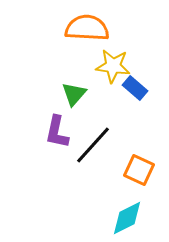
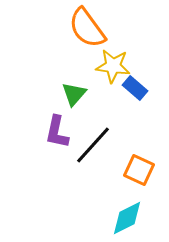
orange semicircle: rotated 129 degrees counterclockwise
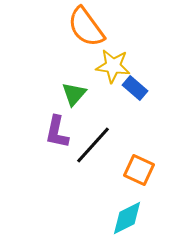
orange semicircle: moved 1 px left, 1 px up
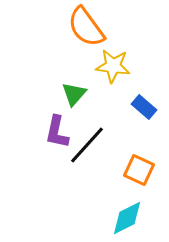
blue rectangle: moved 9 px right, 19 px down
black line: moved 6 px left
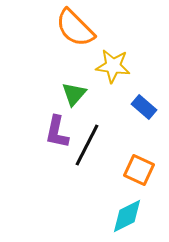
orange semicircle: moved 11 px left, 1 px down; rotated 9 degrees counterclockwise
black line: rotated 15 degrees counterclockwise
cyan diamond: moved 2 px up
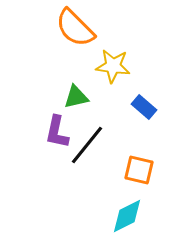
green triangle: moved 2 px right, 3 px down; rotated 36 degrees clockwise
black line: rotated 12 degrees clockwise
orange square: rotated 12 degrees counterclockwise
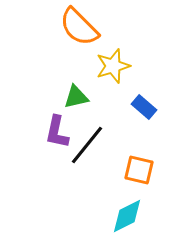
orange semicircle: moved 4 px right, 1 px up
yellow star: rotated 24 degrees counterclockwise
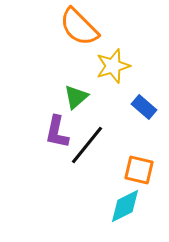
green triangle: rotated 28 degrees counterclockwise
cyan diamond: moved 2 px left, 10 px up
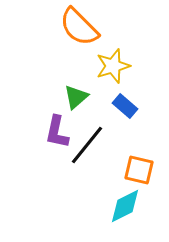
blue rectangle: moved 19 px left, 1 px up
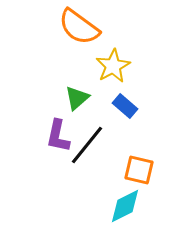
orange semicircle: rotated 9 degrees counterclockwise
yellow star: rotated 12 degrees counterclockwise
green triangle: moved 1 px right, 1 px down
purple L-shape: moved 1 px right, 4 px down
